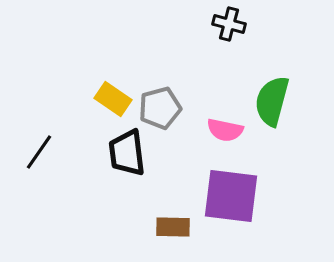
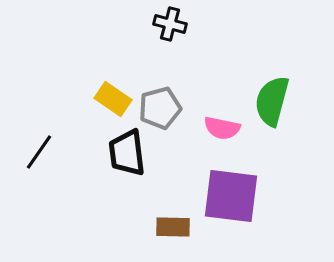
black cross: moved 59 px left
pink semicircle: moved 3 px left, 2 px up
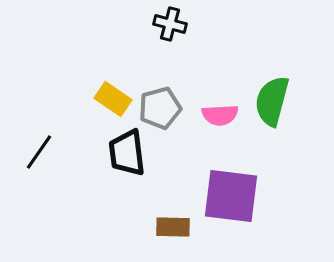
pink semicircle: moved 2 px left, 13 px up; rotated 15 degrees counterclockwise
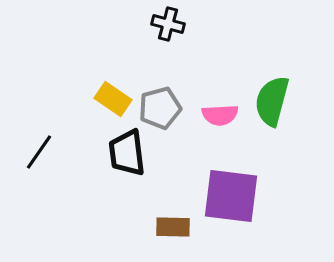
black cross: moved 2 px left
